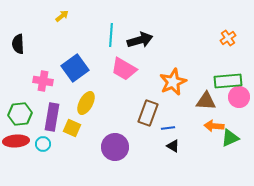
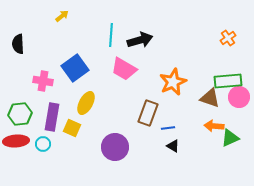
brown triangle: moved 4 px right, 3 px up; rotated 15 degrees clockwise
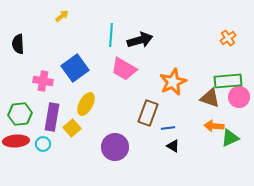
yellow ellipse: moved 1 px down
yellow square: rotated 24 degrees clockwise
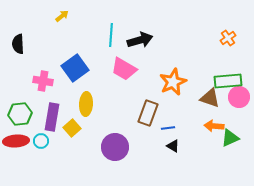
yellow ellipse: rotated 25 degrees counterclockwise
cyan circle: moved 2 px left, 3 px up
